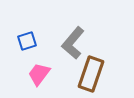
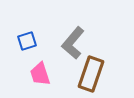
pink trapezoid: moved 1 px right; rotated 55 degrees counterclockwise
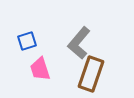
gray L-shape: moved 6 px right
pink trapezoid: moved 5 px up
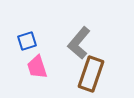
pink trapezoid: moved 3 px left, 2 px up
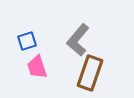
gray L-shape: moved 1 px left, 3 px up
brown rectangle: moved 1 px left, 1 px up
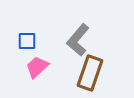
blue square: rotated 18 degrees clockwise
pink trapezoid: rotated 65 degrees clockwise
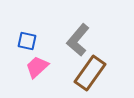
blue square: rotated 12 degrees clockwise
brown rectangle: rotated 16 degrees clockwise
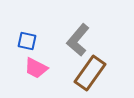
pink trapezoid: moved 1 px left, 1 px down; rotated 110 degrees counterclockwise
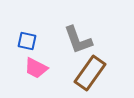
gray L-shape: rotated 60 degrees counterclockwise
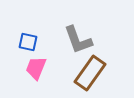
blue square: moved 1 px right, 1 px down
pink trapezoid: rotated 85 degrees clockwise
